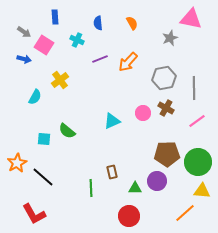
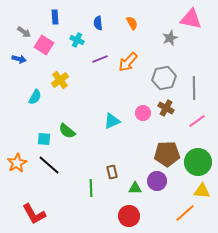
blue arrow: moved 5 px left
black line: moved 6 px right, 12 px up
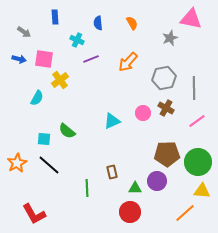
pink square: moved 14 px down; rotated 24 degrees counterclockwise
purple line: moved 9 px left
cyan semicircle: moved 2 px right, 1 px down
green line: moved 4 px left
red circle: moved 1 px right, 4 px up
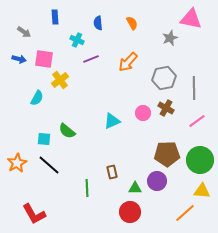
green circle: moved 2 px right, 2 px up
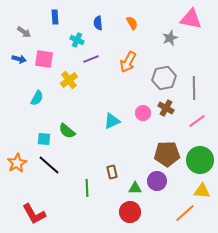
orange arrow: rotated 15 degrees counterclockwise
yellow cross: moved 9 px right
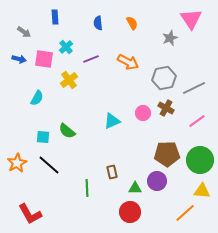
pink triangle: rotated 45 degrees clockwise
cyan cross: moved 11 px left, 7 px down; rotated 24 degrees clockwise
orange arrow: rotated 90 degrees counterclockwise
gray line: rotated 65 degrees clockwise
cyan square: moved 1 px left, 2 px up
red L-shape: moved 4 px left
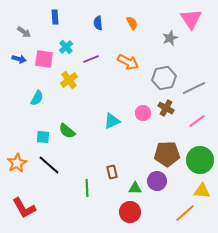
red L-shape: moved 6 px left, 6 px up
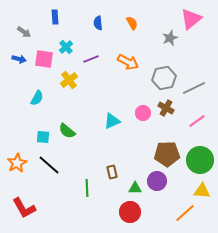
pink triangle: rotated 25 degrees clockwise
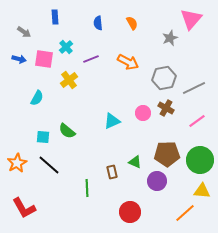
pink triangle: rotated 10 degrees counterclockwise
green triangle: moved 26 px up; rotated 24 degrees clockwise
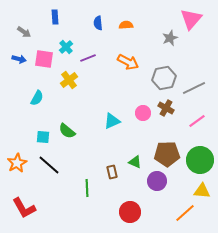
orange semicircle: moved 6 px left, 2 px down; rotated 64 degrees counterclockwise
purple line: moved 3 px left, 1 px up
